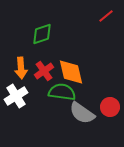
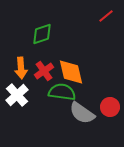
white cross: moved 1 px right, 1 px up; rotated 10 degrees counterclockwise
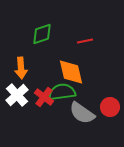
red line: moved 21 px left, 25 px down; rotated 28 degrees clockwise
red cross: moved 26 px down; rotated 18 degrees counterclockwise
green semicircle: rotated 16 degrees counterclockwise
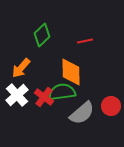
green diamond: moved 1 px down; rotated 25 degrees counterclockwise
orange arrow: rotated 45 degrees clockwise
orange diamond: rotated 12 degrees clockwise
red circle: moved 1 px right, 1 px up
gray semicircle: rotated 76 degrees counterclockwise
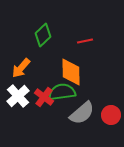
green diamond: moved 1 px right
white cross: moved 1 px right, 1 px down
red circle: moved 9 px down
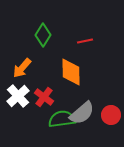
green diamond: rotated 15 degrees counterclockwise
orange arrow: moved 1 px right
green semicircle: moved 27 px down
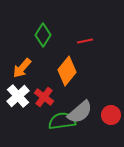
orange diamond: moved 4 px left, 1 px up; rotated 40 degrees clockwise
gray semicircle: moved 2 px left, 1 px up
green semicircle: moved 2 px down
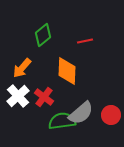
green diamond: rotated 20 degrees clockwise
orange diamond: rotated 36 degrees counterclockwise
gray semicircle: moved 1 px right, 1 px down
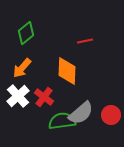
green diamond: moved 17 px left, 2 px up
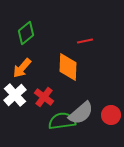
orange diamond: moved 1 px right, 4 px up
white cross: moved 3 px left, 1 px up
